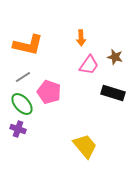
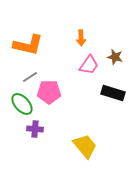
gray line: moved 7 px right
pink pentagon: rotated 20 degrees counterclockwise
purple cross: moved 17 px right; rotated 14 degrees counterclockwise
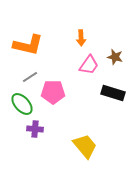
pink pentagon: moved 4 px right
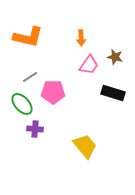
orange L-shape: moved 8 px up
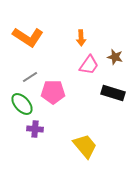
orange L-shape: rotated 20 degrees clockwise
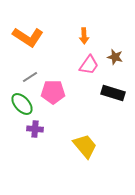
orange arrow: moved 3 px right, 2 px up
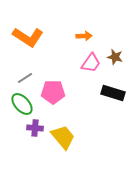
orange arrow: rotated 91 degrees counterclockwise
pink trapezoid: moved 2 px right, 2 px up
gray line: moved 5 px left, 1 px down
purple cross: moved 1 px up
yellow trapezoid: moved 22 px left, 9 px up
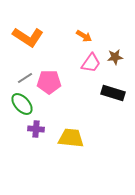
orange arrow: rotated 35 degrees clockwise
brown star: rotated 21 degrees counterclockwise
pink pentagon: moved 4 px left, 10 px up
purple cross: moved 1 px right, 1 px down
yellow trapezoid: moved 8 px right, 1 px down; rotated 44 degrees counterclockwise
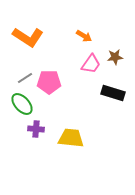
pink trapezoid: moved 1 px down
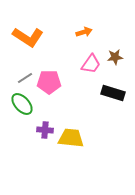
orange arrow: moved 4 px up; rotated 49 degrees counterclockwise
purple cross: moved 9 px right, 1 px down
